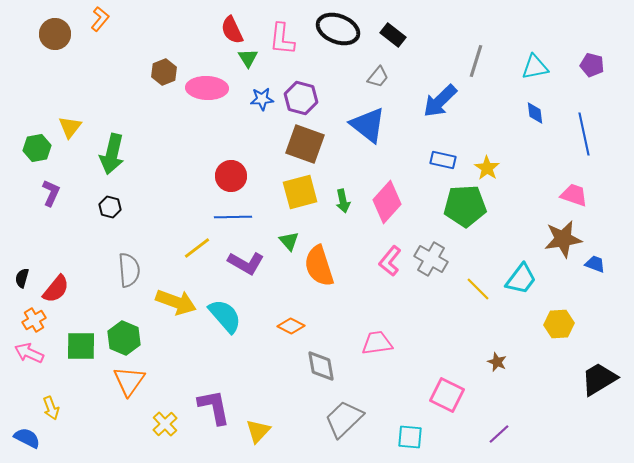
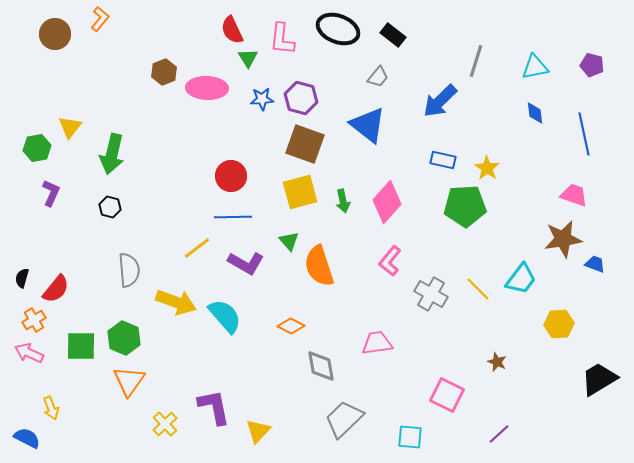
gray cross at (431, 259): moved 35 px down
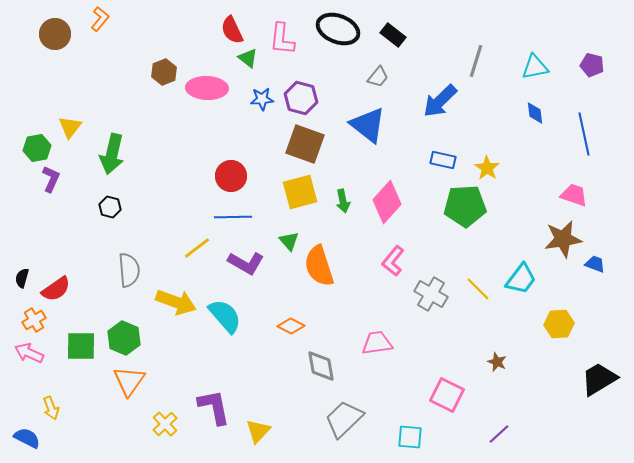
green triangle at (248, 58): rotated 20 degrees counterclockwise
purple L-shape at (51, 193): moved 14 px up
pink L-shape at (390, 261): moved 3 px right
red semicircle at (56, 289): rotated 16 degrees clockwise
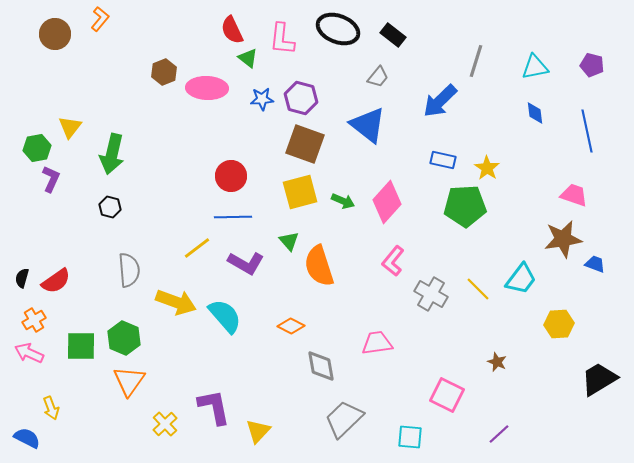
blue line at (584, 134): moved 3 px right, 3 px up
green arrow at (343, 201): rotated 55 degrees counterclockwise
red semicircle at (56, 289): moved 8 px up
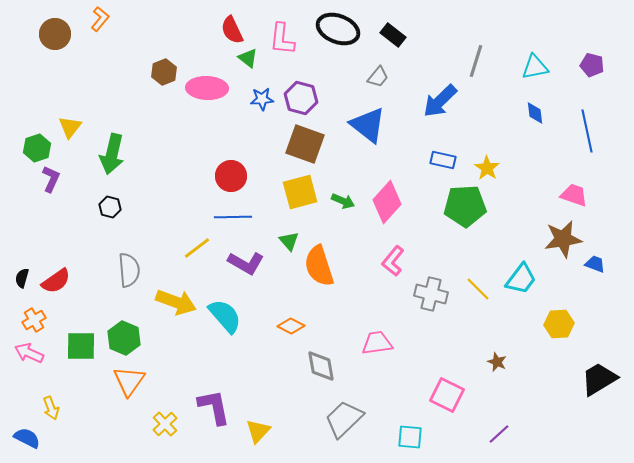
green hexagon at (37, 148): rotated 8 degrees counterclockwise
gray cross at (431, 294): rotated 16 degrees counterclockwise
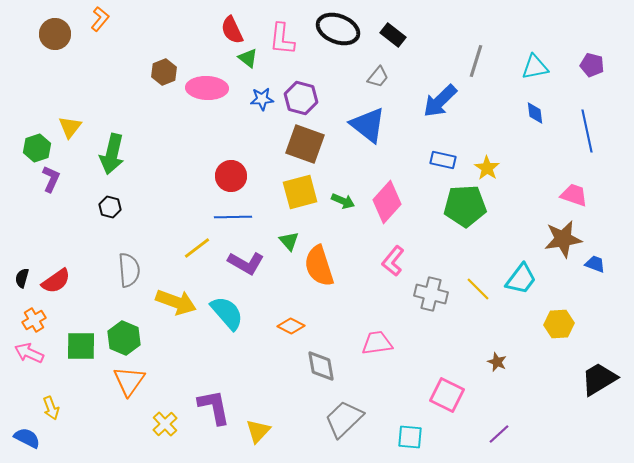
cyan semicircle at (225, 316): moved 2 px right, 3 px up
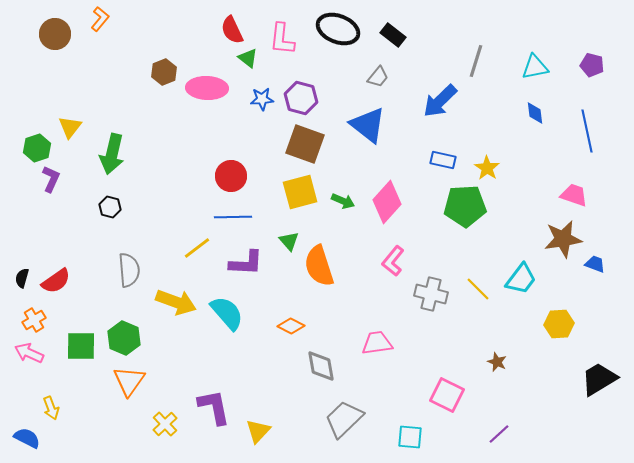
purple L-shape at (246, 263): rotated 27 degrees counterclockwise
